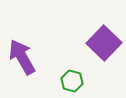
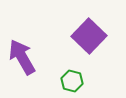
purple square: moved 15 px left, 7 px up
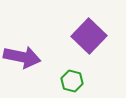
purple arrow: rotated 132 degrees clockwise
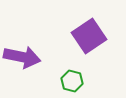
purple square: rotated 12 degrees clockwise
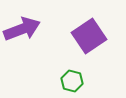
purple arrow: moved 28 px up; rotated 33 degrees counterclockwise
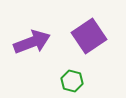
purple arrow: moved 10 px right, 13 px down
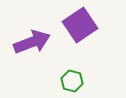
purple square: moved 9 px left, 11 px up
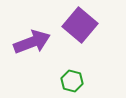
purple square: rotated 16 degrees counterclockwise
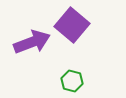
purple square: moved 8 px left
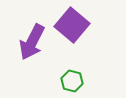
purple arrow: rotated 138 degrees clockwise
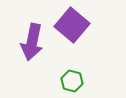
purple arrow: rotated 15 degrees counterclockwise
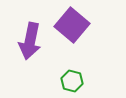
purple arrow: moved 2 px left, 1 px up
